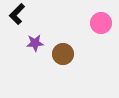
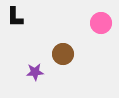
black L-shape: moved 2 px left, 3 px down; rotated 45 degrees counterclockwise
purple star: moved 29 px down
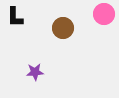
pink circle: moved 3 px right, 9 px up
brown circle: moved 26 px up
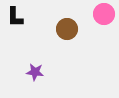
brown circle: moved 4 px right, 1 px down
purple star: rotated 12 degrees clockwise
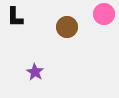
brown circle: moved 2 px up
purple star: rotated 24 degrees clockwise
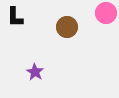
pink circle: moved 2 px right, 1 px up
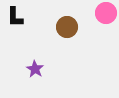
purple star: moved 3 px up
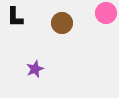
brown circle: moved 5 px left, 4 px up
purple star: rotated 18 degrees clockwise
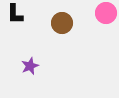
black L-shape: moved 3 px up
purple star: moved 5 px left, 3 px up
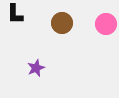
pink circle: moved 11 px down
purple star: moved 6 px right, 2 px down
